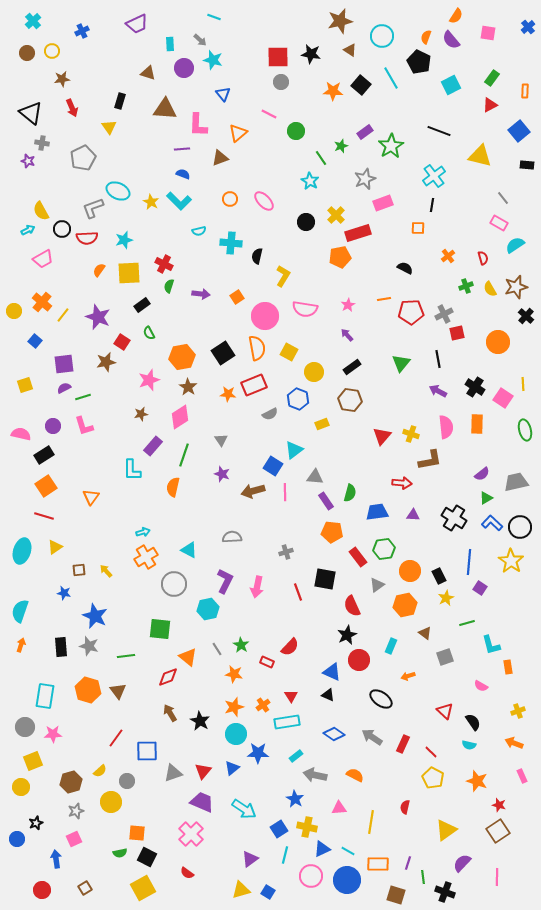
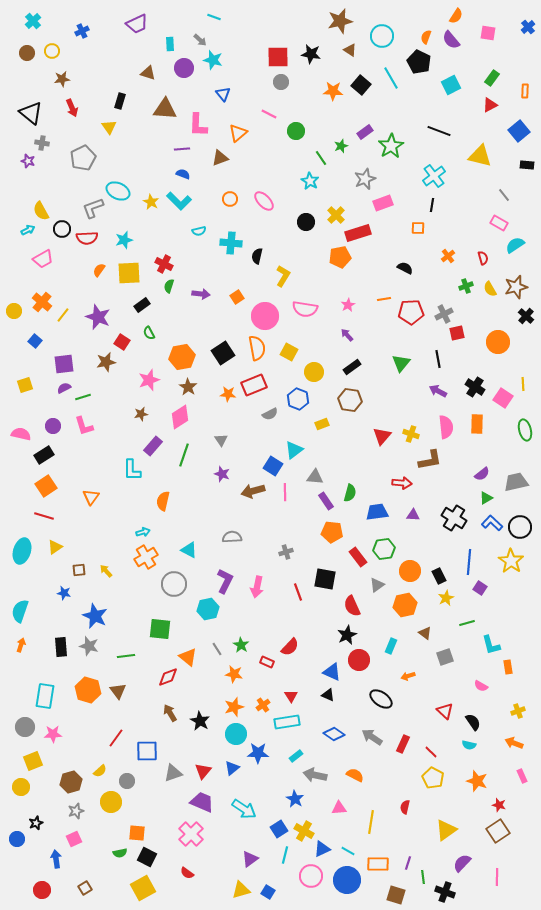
gray line at (503, 198): moved 1 px right, 3 px up
orange semicircle at (173, 487): moved 10 px left, 14 px down
yellow cross at (307, 827): moved 3 px left, 4 px down; rotated 18 degrees clockwise
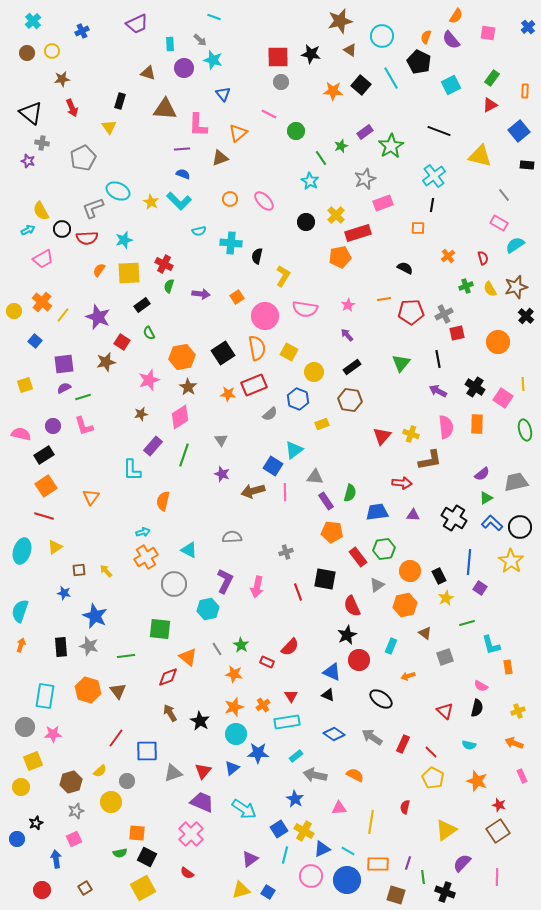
gray semicircle at (270, 414): rotated 14 degrees counterclockwise
black semicircle at (473, 722): moved 4 px right, 14 px up; rotated 48 degrees clockwise
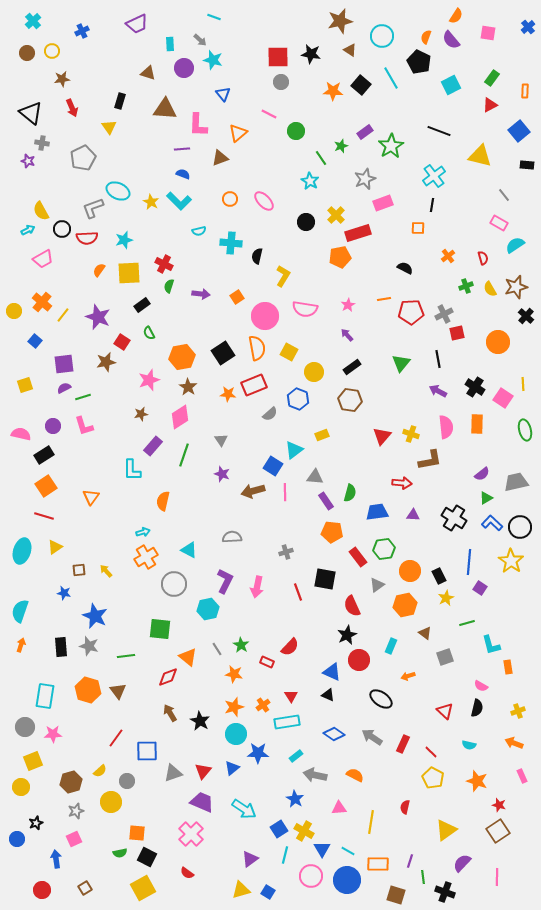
yellow rectangle at (322, 424): moved 11 px down
blue triangle at (322, 849): rotated 36 degrees counterclockwise
purple line at (408, 863): moved 2 px right, 2 px up
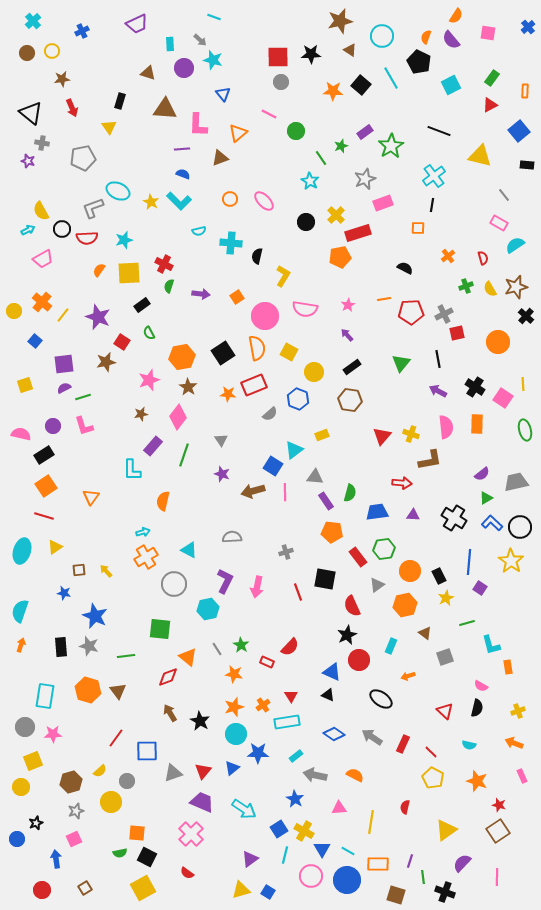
black star at (311, 54): rotated 12 degrees counterclockwise
gray pentagon at (83, 158): rotated 15 degrees clockwise
pink diamond at (180, 417): moved 2 px left; rotated 20 degrees counterclockwise
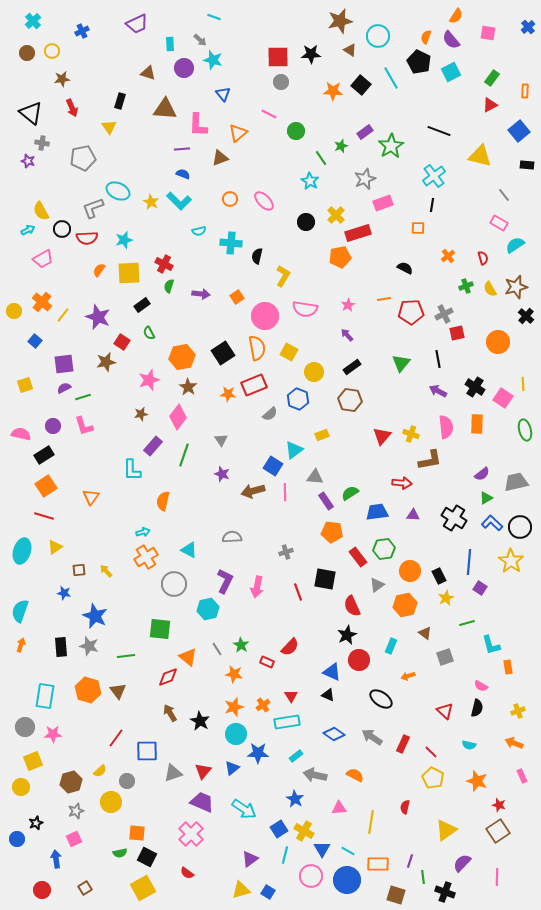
cyan circle at (382, 36): moved 4 px left
cyan square at (451, 85): moved 13 px up
green semicircle at (350, 493): rotated 138 degrees counterclockwise
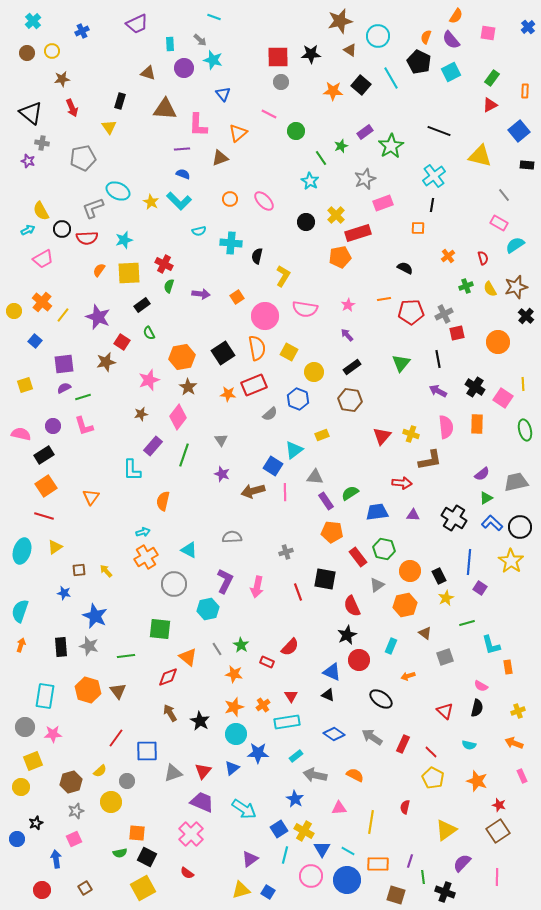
green hexagon at (384, 549): rotated 20 degrees clockwise
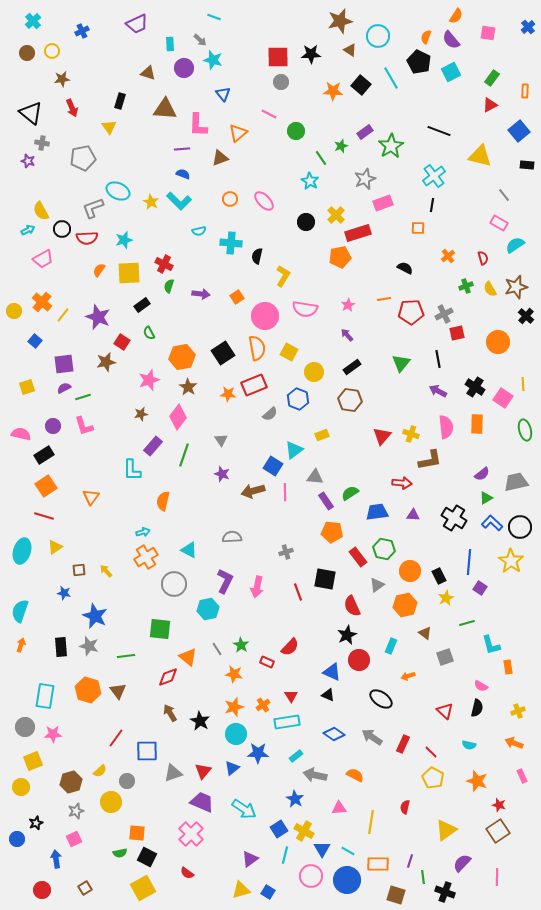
yellow square at (25, 385): moved 2 px right, 2 px down
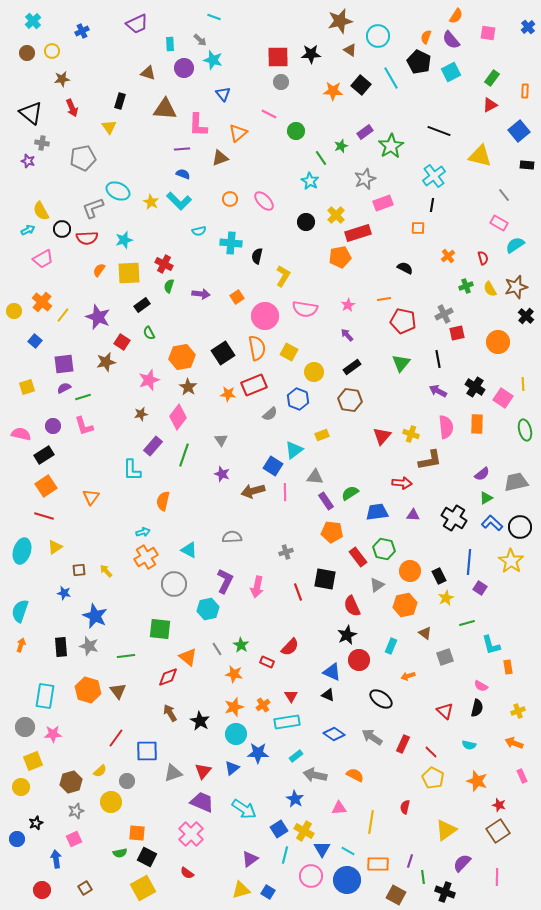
red pentagon at (411, 312): moved 8 px left, 9 px down; rotated 15 degrees clockwise
brown square at (396, 895): rotated 12 degrees clockwise
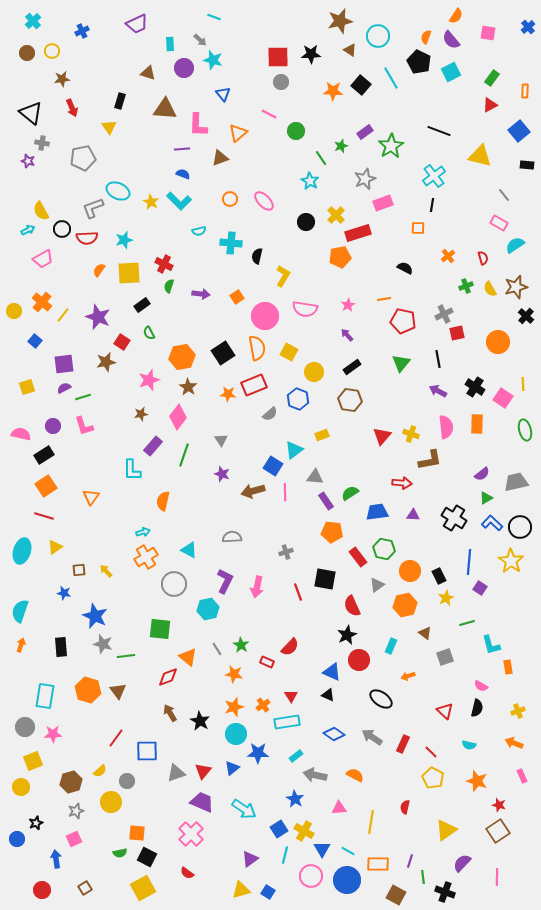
gray star at (89, 646): moved 14 px right, 2 px up
gray triangle at (173, 773): moved 3 px right
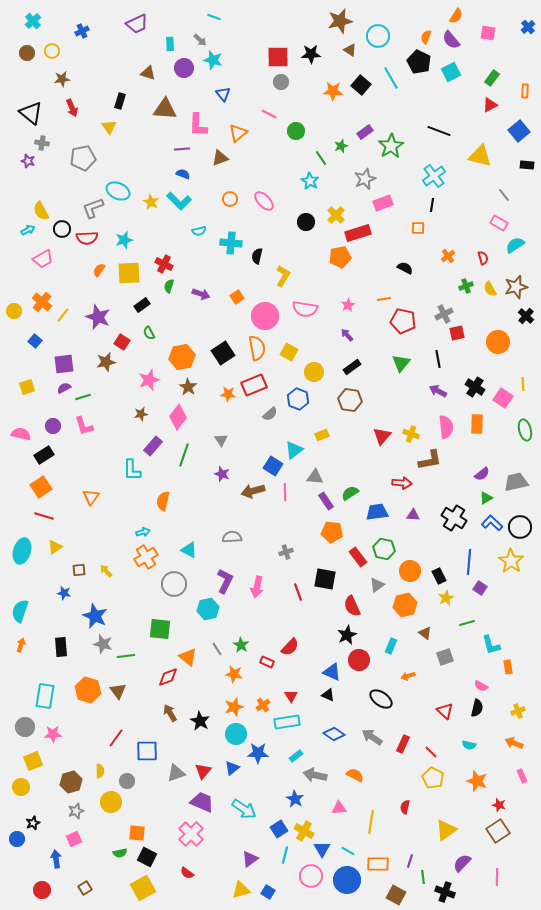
purple arrow at (201, 294): rotated 12 degrees clockwise
orange square at (46, 486): moved 5 px left, 1 px down
yellow semicircle at (100, 771): rotated 48 degrees counterclockwise
black star at (36, 823): moved 3 px left
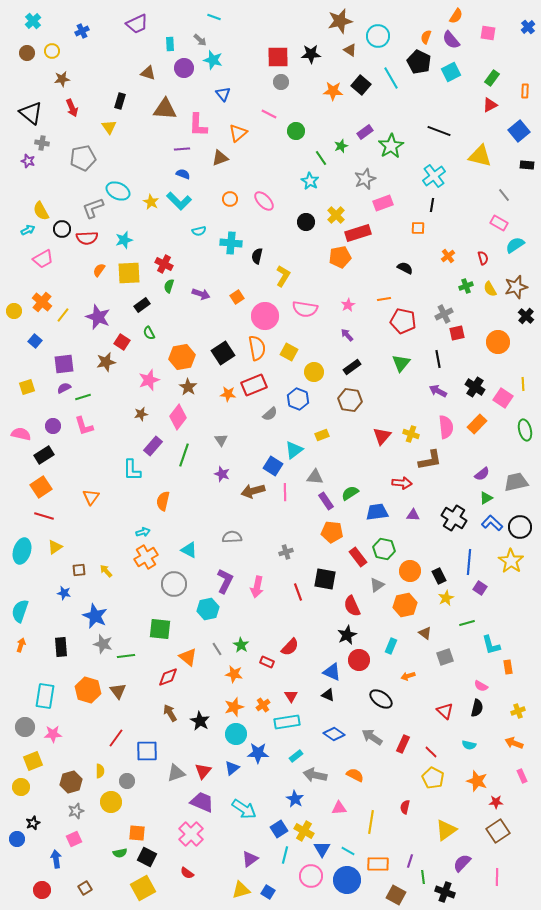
orange rectangle at (477, 424): rotated 42 degrees clockwise
red star at (499, 805): moved 3 px left, 3 px up; rotated 16 degrees counterclockwise
